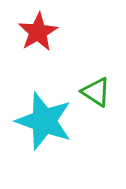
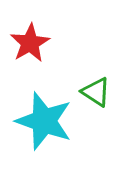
red star: moved 8 px left, 11 px down
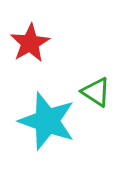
cyan star: moved 3 px right
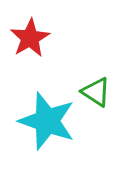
red star: moved 5 px up
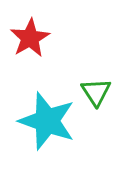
green triangle: rotated 24 degrees clockwise
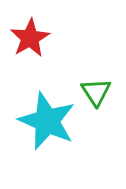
cyan star: rotated 4 degrees clockwise
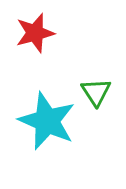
red star: moved 5 px right, 5 px up; rotated 15 degrees clockwise
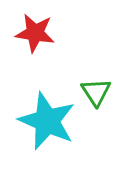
red star: rotated 24 degrees clockwise
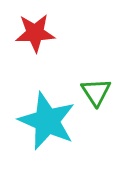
red star: rotated 12 degrees counterclockwise
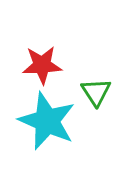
red star: moved 7 px right, 32 px down
